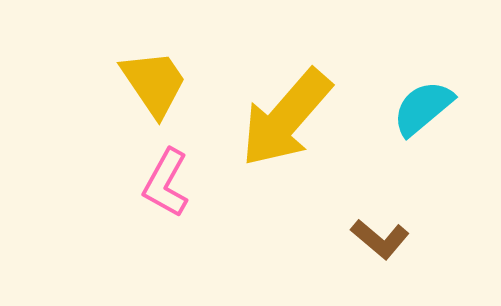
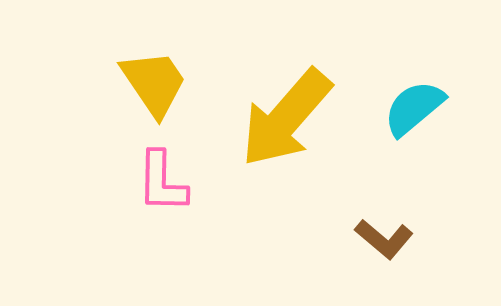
cyan semicircle: moved 9 px left
pink L-shape: moved 4 px left, 1 px up; rotated 28 degrees counterclockwise
brown L-shape: moved 4 px right
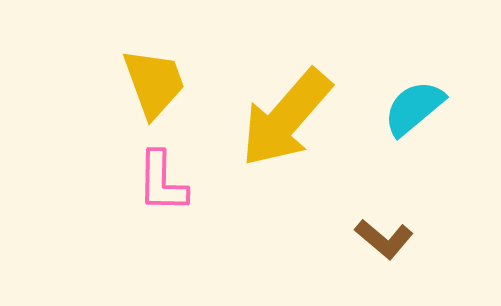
yellow trapezoid: rotated 14 degrees clockwise
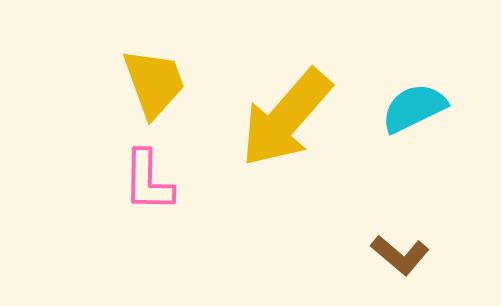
cyan semicircle: rotated 14 degrees clockwise
pink L-shape: moved 14 px left, 1 px up
brown L-shape: moved 16 px right, 16 px down
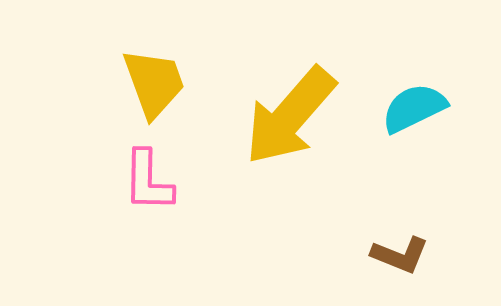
yellow arrow: moved 4 px right, 2 px up
brown L-shape: rotated 18 degrees counterclockwise
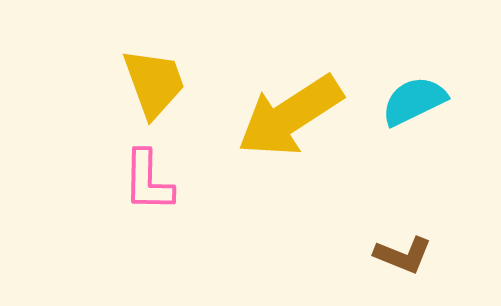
cyan semicircle: moved 7 px up
yellow arrow: rotated 16 degrees clockwise
brown L-shape: moved 3 px right
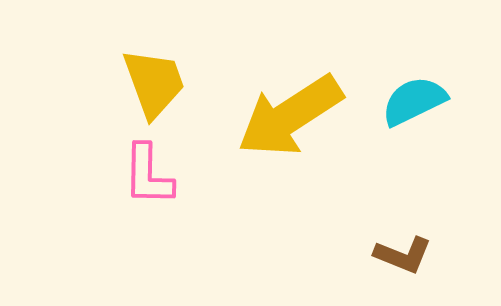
pink L-shape: moved 6 px up
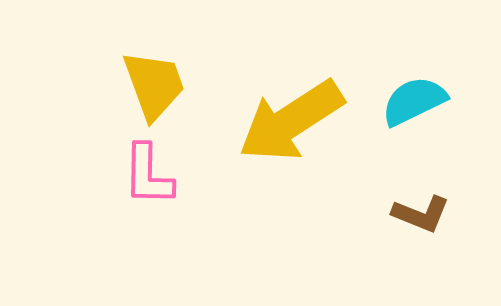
yellow trapezoid: moved 2 px down
yellow arrow: moved 1 px right, 5 px down
brown L-shape: moved 18 px right, 41 px up
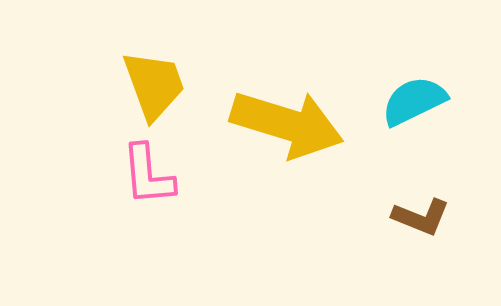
yellow arrow: moved 4 px left, 3 px down; rotated 130 degrees counterclockwise
pink L-shape: rotated 6 degrees counterclockwise
brown L-shape: moved 3 px down
